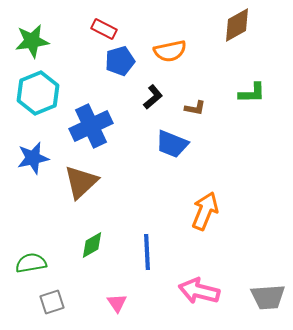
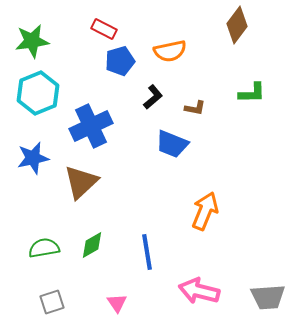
brown diamond: rotated 24 degrees counterclockwise
blue line: rotated 6 degrees counterclockwise
green semicircle: moved 13 px right, 15 px up
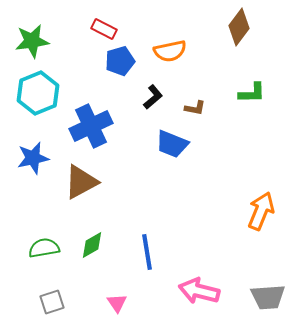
brown diamond: moved 2 px right, 2 px down
brown triangle: rotated 15 degrees clockwise
orange arrow: moved 56 px right
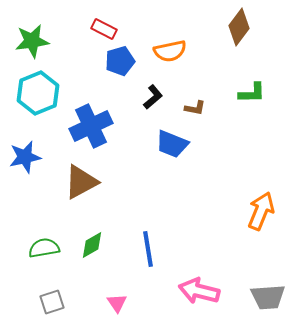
blue star: moved 8 px left, 1 px up
blue line: moved 1 px right, 3 px up
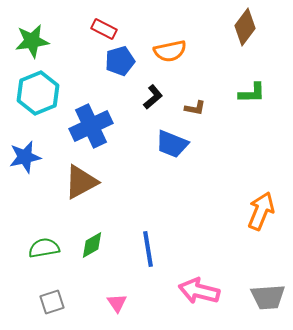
brown diamond: moved 6 px right
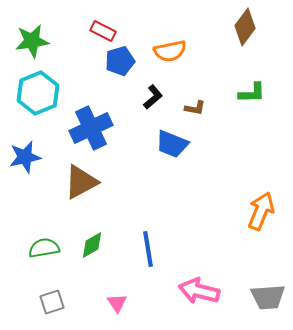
red rectangle: moved 1 px left, 2 px down
blue cross: moved 2 px down
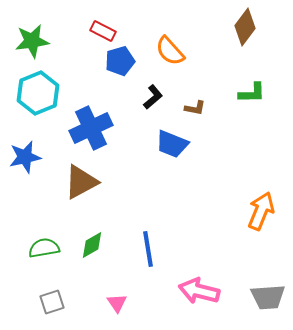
orange semicircle: rotated 60 degrees clockwise
